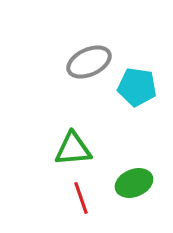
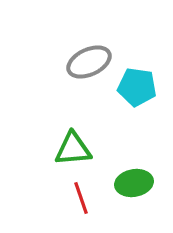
green ellipse: rotated 12 degrees clockwise
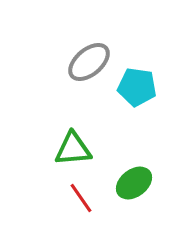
gray ellipse: rotated 15 degrees counterclockwise
green ellipse: rotated 27 degrees counterclockwise
red line: rotated 16 degrees counterclockwise
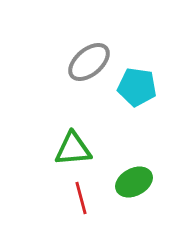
green ellipse: moved 1 px up; rotated 9 degrees clockwise
red line: rotated 20 degrees clockwise
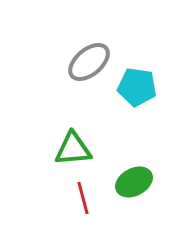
red line: moved 2 px right
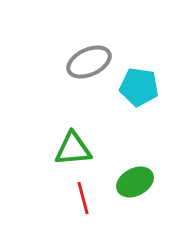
gray ellipse: rotated 15 degrees clockwise
cyan pentagon: moved 2 px right
green ellipse: moved 1 px right
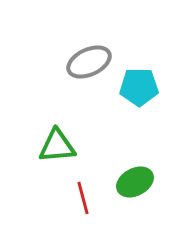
cyan pentagon: rotated 9 degrees counterclockwise
green triangle: moved 16 px left, 3 px up
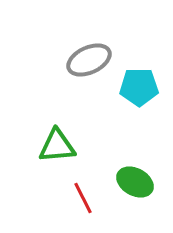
gray ellipse: moved 2 px up
green ellipse: rotated 57 degrees clockwise
red line: rotated 12 degrees counterclockwise
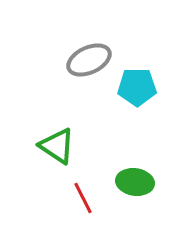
cyan pentagon: moved 2 px left
green triangle: rotated 39 degrees clockwise
green ellipse: rotated 21 degrees counterclockwise
